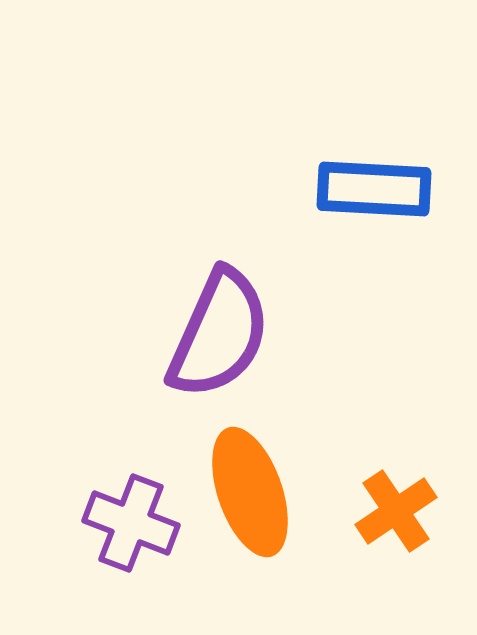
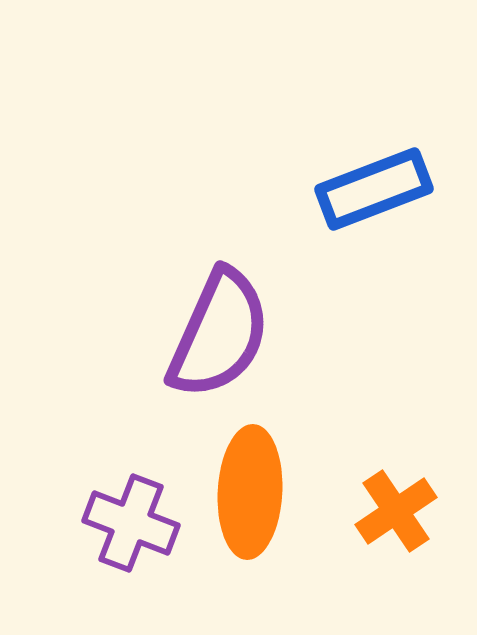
blue rectangle: rotated 24 degrees counterclockwise
orange ellipse: rotated 22 degrees clockwise
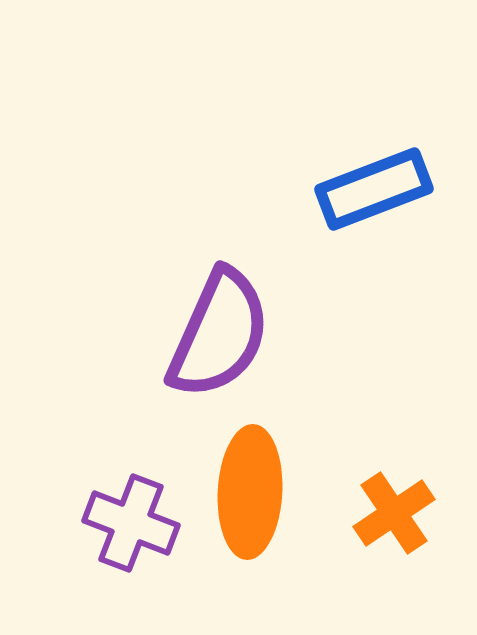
orange cross: moved 2 px left, 2 px down
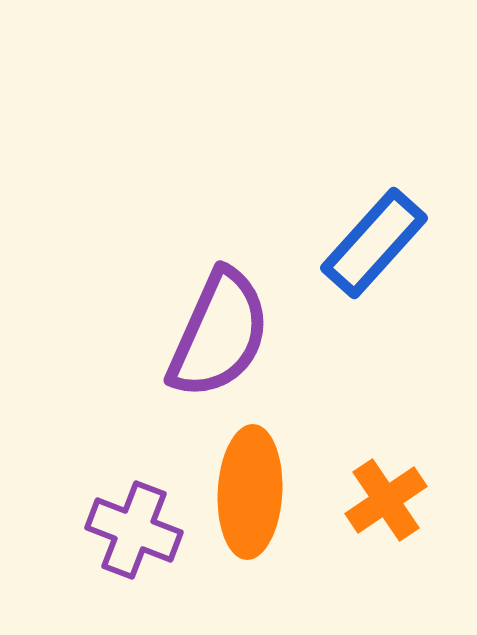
blue rectangle: moved 54 px down; rotated 27 degrees counterclockwise
orange cross: moved 8 px left, 13 px up
purple cross: moved 3 px right, 7 px down
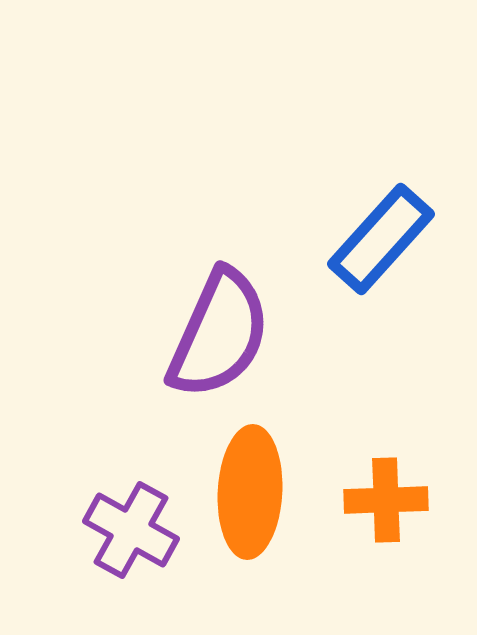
blue rectangle: moved 7 px right, 4 px up
orange cross: rotated 32 degrees clockwise
purple cross: moved 3 px left; rotated 8 degrees clockwise
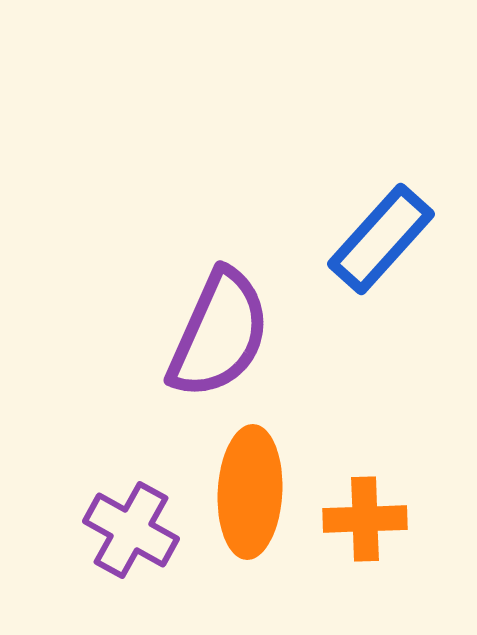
orange cross: moved 21 px left, 19 px down
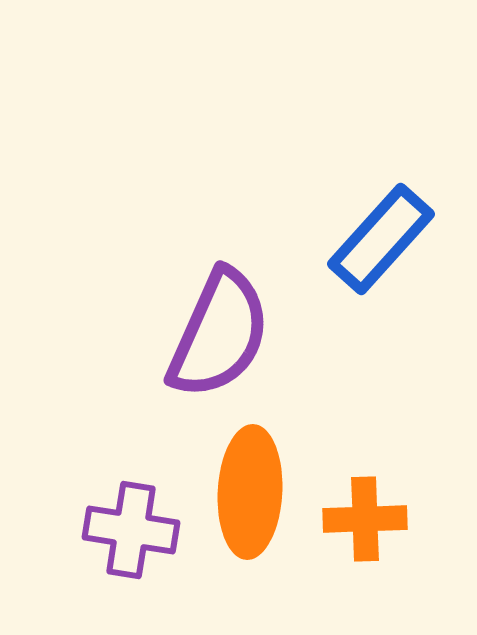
purple cross: rotated 20 degrees counterclockwise
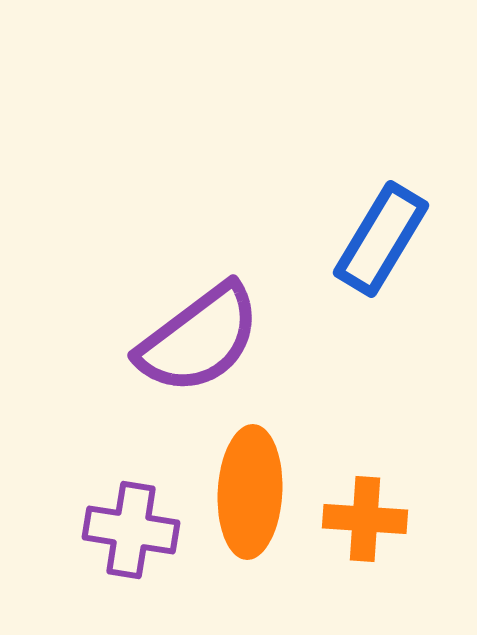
blue rectangle: rotated 11 degrees counterclockwise
purple semicircle: moved 20 px left, 5 px down; rotated 29 degrees clockwise
orange cross: rotated 6 degrees clockwise
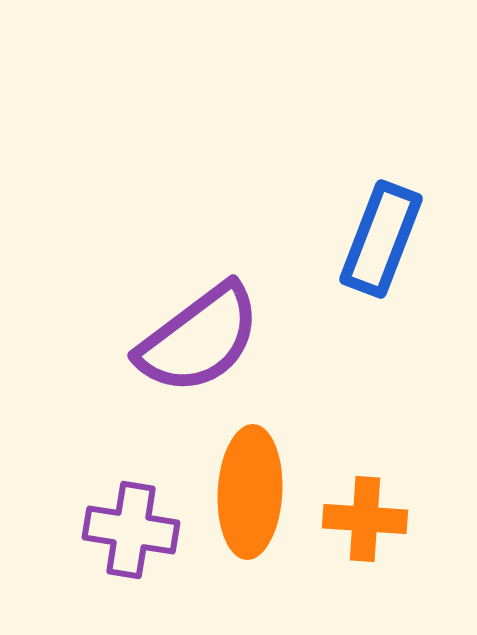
blue rectangle: rotated 10 degrees counterclockwise
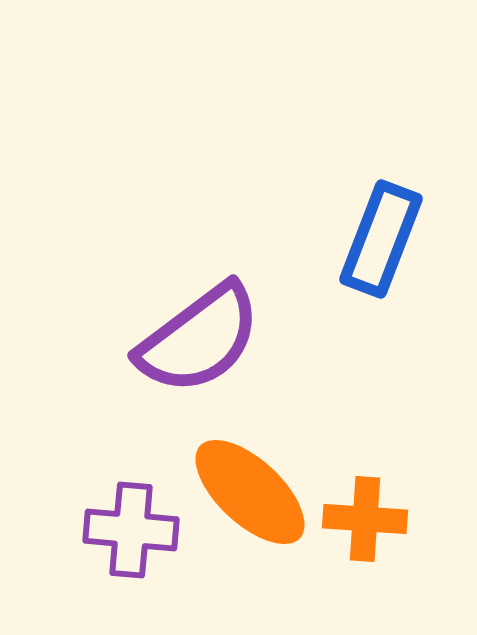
orange ellipse: rotated 50 degrees counterclockwise
purple cross: rotated 4 degrees counterclockwise
